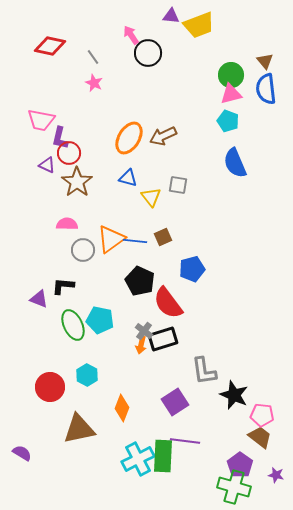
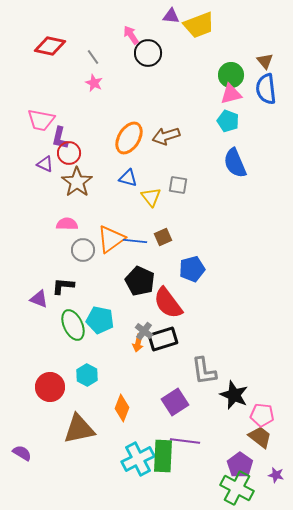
brown arrow at (163, 136): moved 3 px right; rotated 8 degrees clockwise
purple triangle at (47, 165): moved 2 px left, 1 px up
orange arrow at (141, 345): moved 3 px left, 2 px up
green cross at (234, 487): moved 3 px right, 1 px down; rotated 12 degrees clockwise
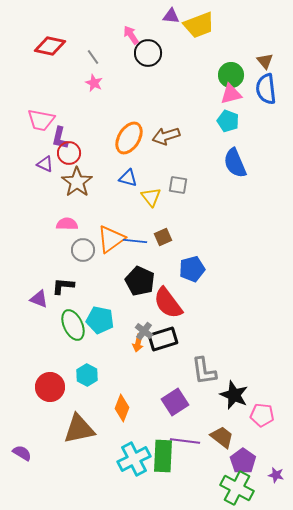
brown trapezoid at (260, 437): moved 38 px left
cyan cross at (138, 459): moved 4 px left
purple pentagon at (240, 465): moved 3 px right, 4 px up
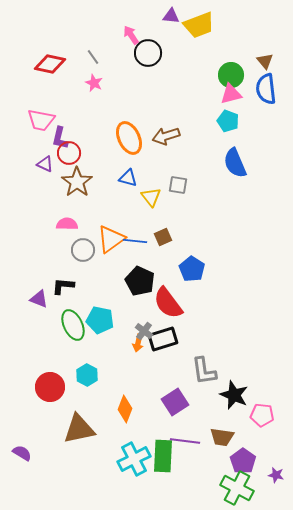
red diamond at (50, 46): moved 18 px down
orange ellipse at (129, 138): rotated 56 degrees counterclockwise
blue pentagon at (192, 269): rotated 25 degrees counterclockwise
orange diamond at (122, 408): moved 3 px right, 1 px down
brown trapezoid at (222, 437): rotated 150 degrees clockwise
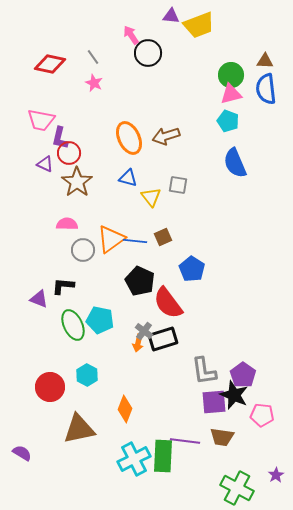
brown triangle at (265, 61): rotated 48 degrees counterclockwise
purple square at (175, 402): moved 39 px right; rotated 28 degrees clockwise
purple pentagon at (243, 461): moved 86 px up
purple star at (276, 475): rotated 28 degrees clockwise
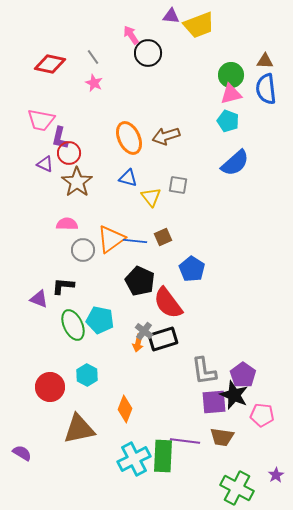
blue semicircle at (235, 163): rotated 108 degrees counterclockwise
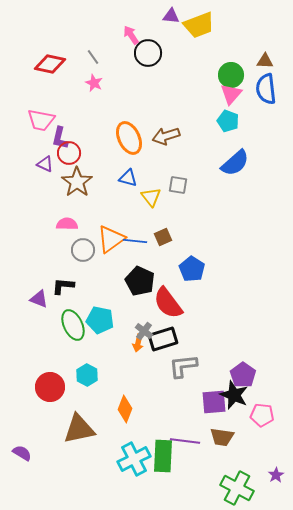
pink triangle at (231, 94): rotated 35 degrees counterclockwise
gray L-shape at (204, 371): moved 21 px left, 5 px up; rotated 92 degrees clockwise
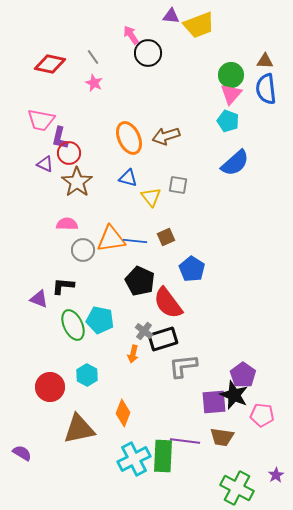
brown square at (163, 237): moved 3 px right
orange triangle at (111, 239): rotated 28 degrees clockwise
orange arrow at (138, 343): moved 5 px left, 11 px down
orange diamond at (125, 409): moved 2 px left, 4 px down
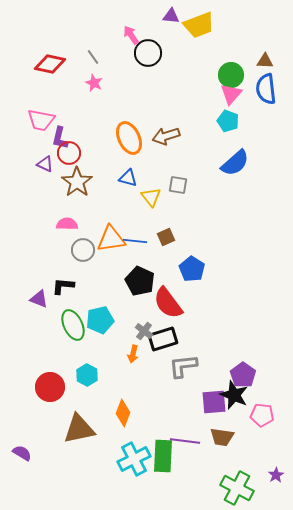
cyan pentagon at (100, 320): rotated 24 degrees counterclockwise
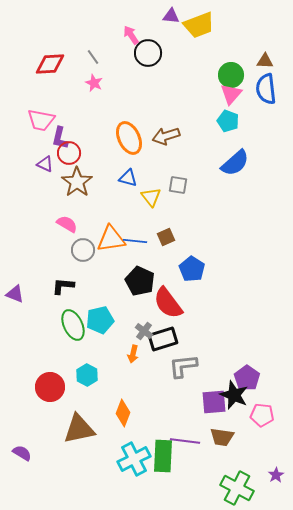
red diamond at (50, 64): rotated 16 degrees counterclockwise
pink semicircle at (67, 224): rotated 30 degrees clockwise
purple triangle at (39, 299): moved 24 px left, 5 px up
purple pentagon at (243, 375): moved 4 px right, 3 px down
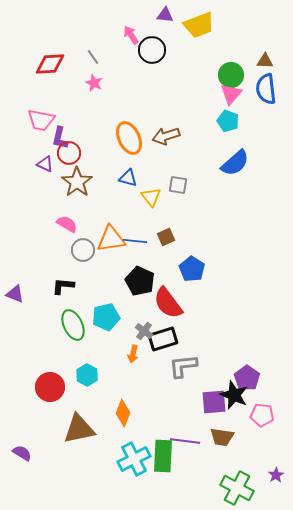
purple triangle at (171, 16): moved 6 px left, 1 px up
black circle at (148, 53): moved 4 px right, 3 px up
cyan pentagon at (100, 320): moved 6 px right, 3 px up
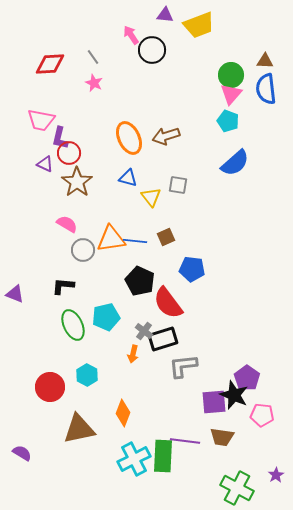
blue pentagon at (192, 269): rotated 25 degrees counterclockwise
